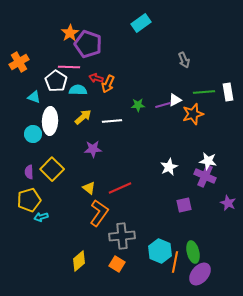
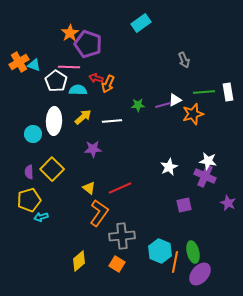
cyan triangle at (34, 97): moved 32 px up
white ellipse at (50, 121): moved 4 px right
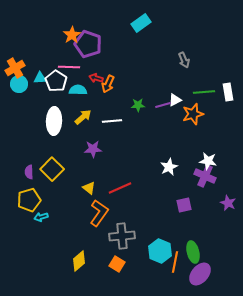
orange star at (70, 33): moved 2 px right, 2 px down
orange cross at (19, 62): moved 4 px left, 6 px down
cyan triangle at (34, 65): moved 6 px right, 13 px down; rotated 24 degrees counterclockwise
cyan circle at (33, 134): moved 14 px left, 50 px up
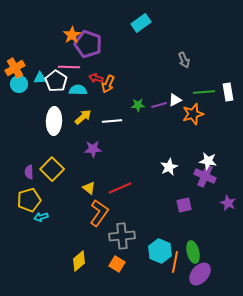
purple line at (163, 105): moved 4 px left
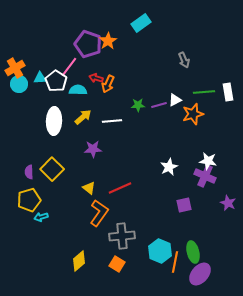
orange star at (72, 35): moved 36 px right, 6 px down
pink line at (69, 67): rotated 55 degrees counterclockwise
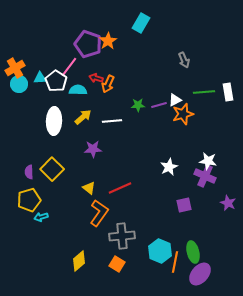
cyan rectangle at (141, 23): rotated 24 degrees counterclockwise
orange star at (193, 114): moved 10 px left
